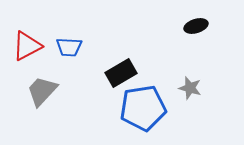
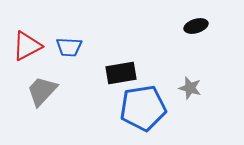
black rectangle: rotated 20 degrees clockwise
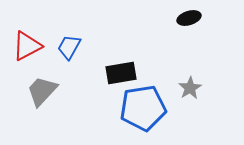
black ellipse: moved 7 px left, 8 px up
blue trapezoid: rotated 116 degrees clockwise
gray star: rotated 25 degrees clockwise
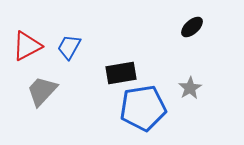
black ellipse: moved 3 px right, 9 px down; rotated 25 degrees counterclockwise
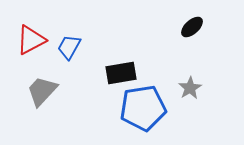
red triangle: moved 4 px right, 6 px up
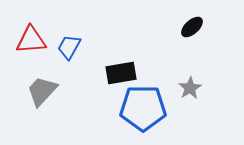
red triangle: rotated 24 degrees clockwise
blue pentagon: rotated 9 degrees clockwise
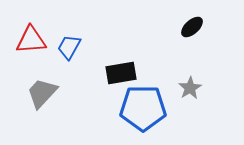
gray trapezoid: moved 2 px down
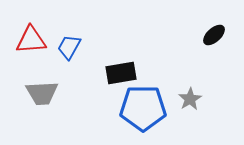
black ellipse: moved 22 px right, 8 px down
gray star: moved 11 px down
gray trapezoid: rotated 136 degrees counterclockwise
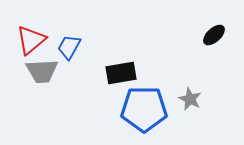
red triangle: rotated 36 degrees counterclockwise
gray trapezoid: moved 22 px up
gray star: rotated 15 degrees counterclockwise
blue pentagon: moved 1 px right, 1 px down
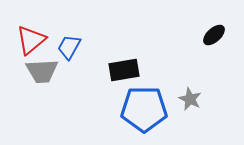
black rectangle: moved 3 px right, 3 px up
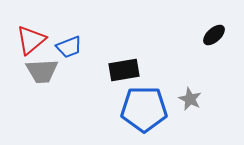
blue trapezoid: rotated 140 degrees counterclockwise
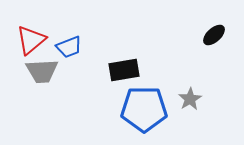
gray star: rotated 15 degrees clockwise
